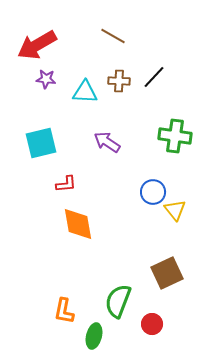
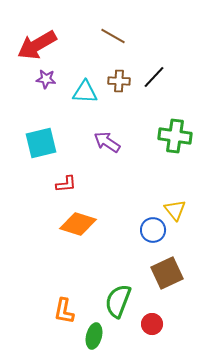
blue circle: moved 38 px down
orange diamond: rotated 63 degrees counterclockwise
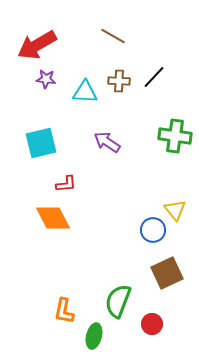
orange diamond: moved 25 px left, 6 px up; rotated 45 degrees clockwise
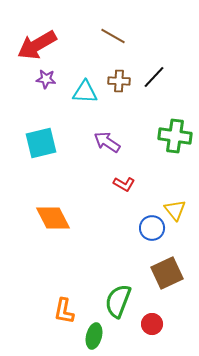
red L-shape: moved 58 px right; rotated 35 degrees clockwise
blue circle: moved 1 px left, 2 px up
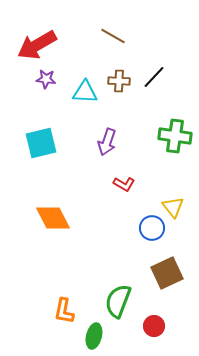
purple arrow: rotated 104 degrees counterclockwise
yellow triangle: moved 2 px left, 3 px up
red circle: moved 2 px right, 2 px down
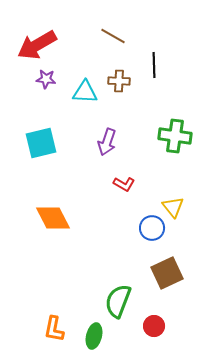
black line: moved 12 px up; rotated 45 degrees counterclockwise
orange L-shape: moved 10 px left, 18 px down
